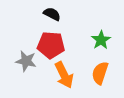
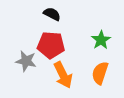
orange arrow: moved 1 px left
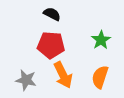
gray star: moved 19 px down
orange semicircle: moved 4 px down
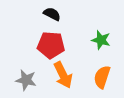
green star: rotated 24 degrees counterclockwise
orange semicircle: moved 2 px right
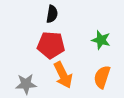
black semicircle: rotated 72 degrees clockwise
gray star: moved 4 px down; rotated 15 degrees counterclockwise
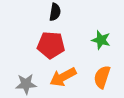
black semicircle: moved 3 px right, 2 px up
orange arrow: moved 2 px down; rotated 88 degrees clockwise
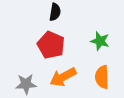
green star: moved 1 px left, 1 px down
red pentagon: rotated 20 degrees clockwise
orange semicircle: rotated 20 degrees counterclockwise
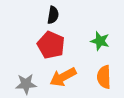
black semicircle: moved 2 px left, 3 px down
orange semicircle: moved 2 px right
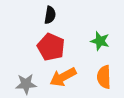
black semicircle: moved 3 px left
red pentagon: moved 2 px down
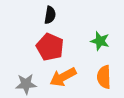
red pentagon: moved 1 px left
